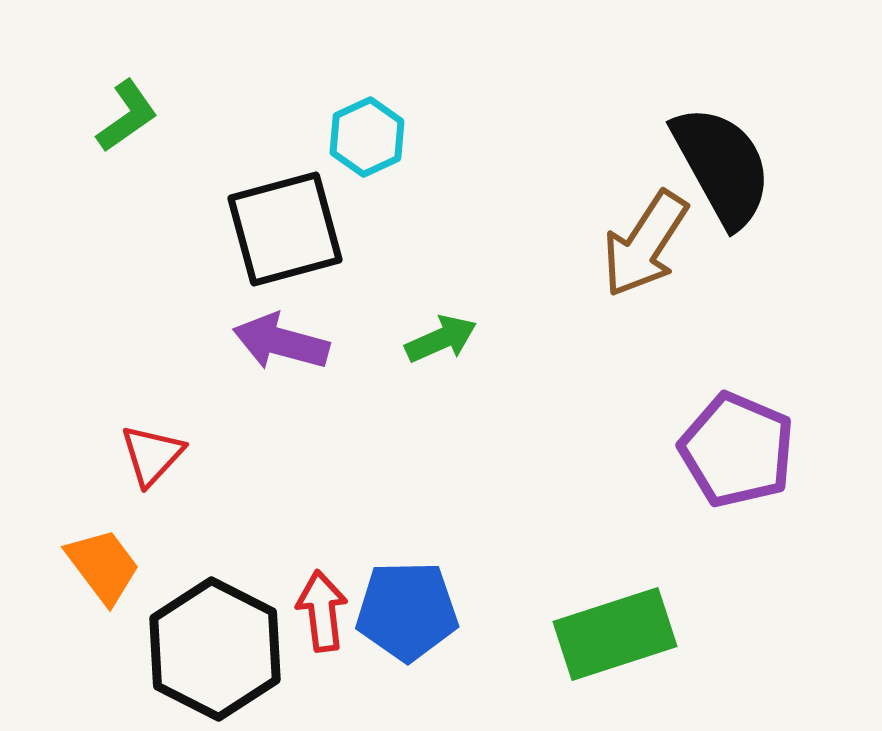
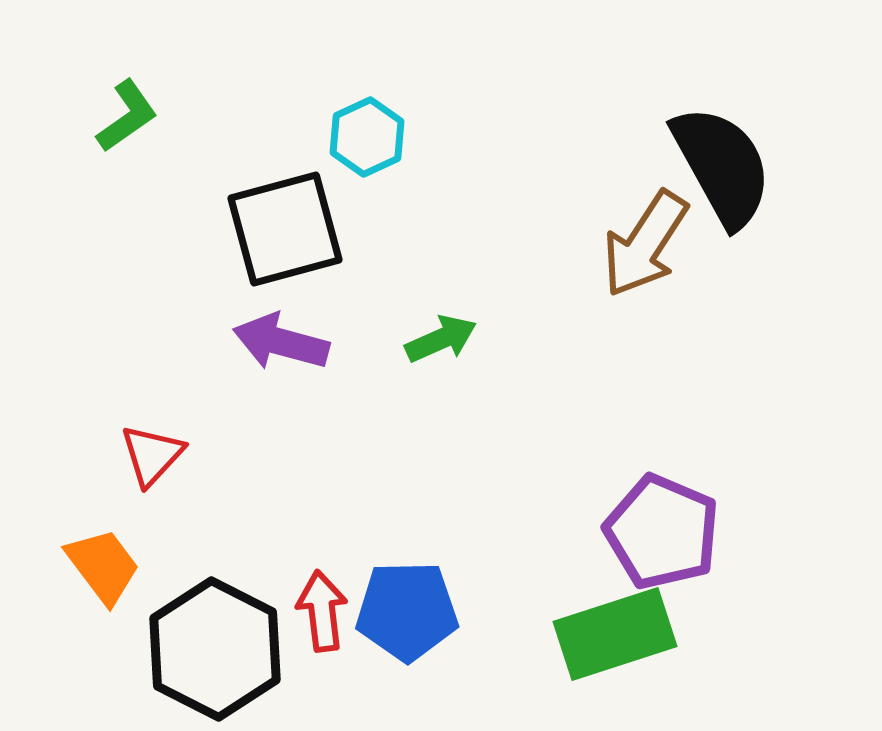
purple pentagon: moved 75 px left, 82 px down
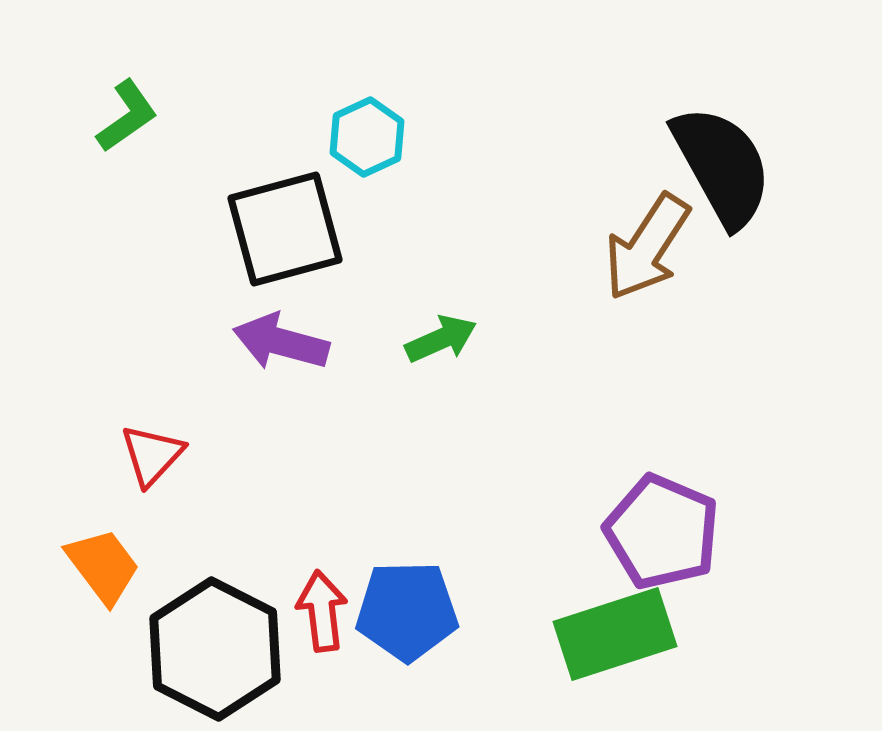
brown arrow: moved 2 px right, 3 px down
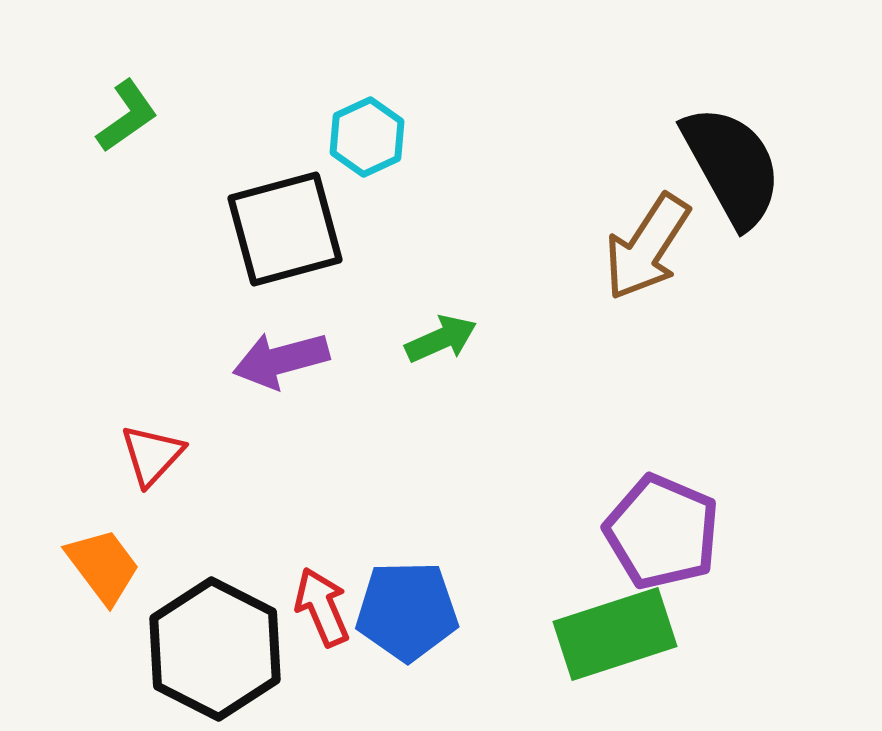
black semicircle: moved 10 px right
purple arrow: moved 18 px down; rotated 30 degrees counterclockwise
red arrow: moved 4 px up; rotated 16 degrees counterclockwise
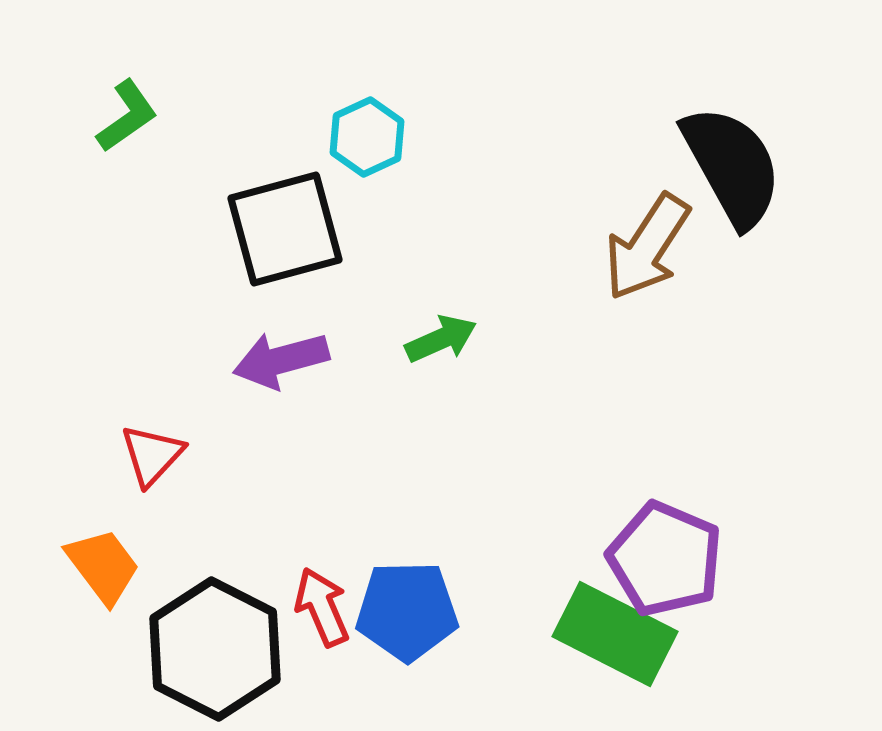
purple pentagon: moved 3 px right, 27 px down
green rectangle: rotated 45 degrees clockwise
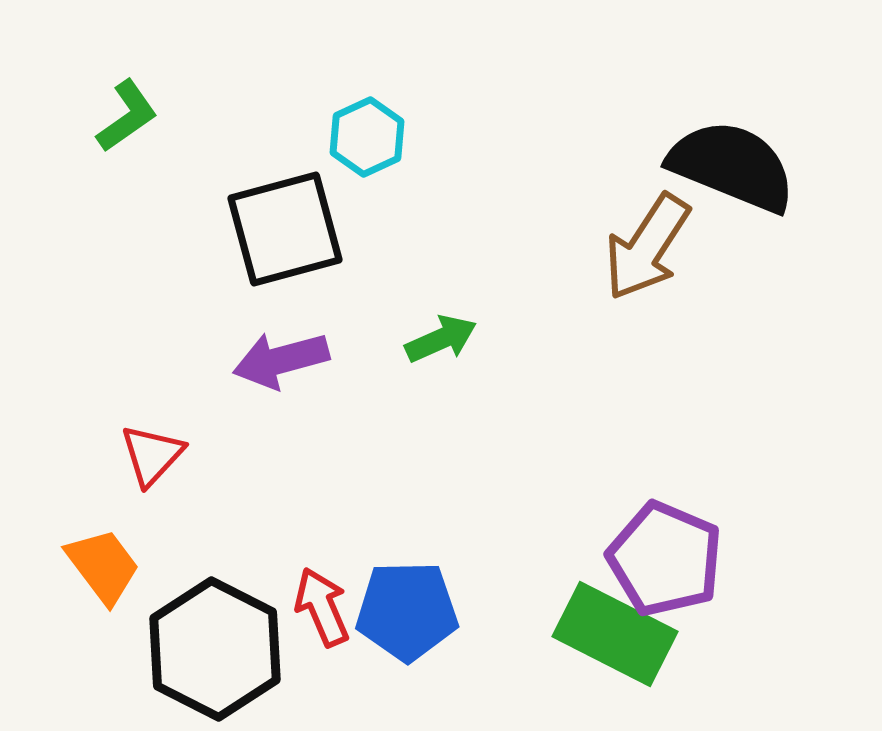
black semicircle: rotated 39 degrees counterclockwise
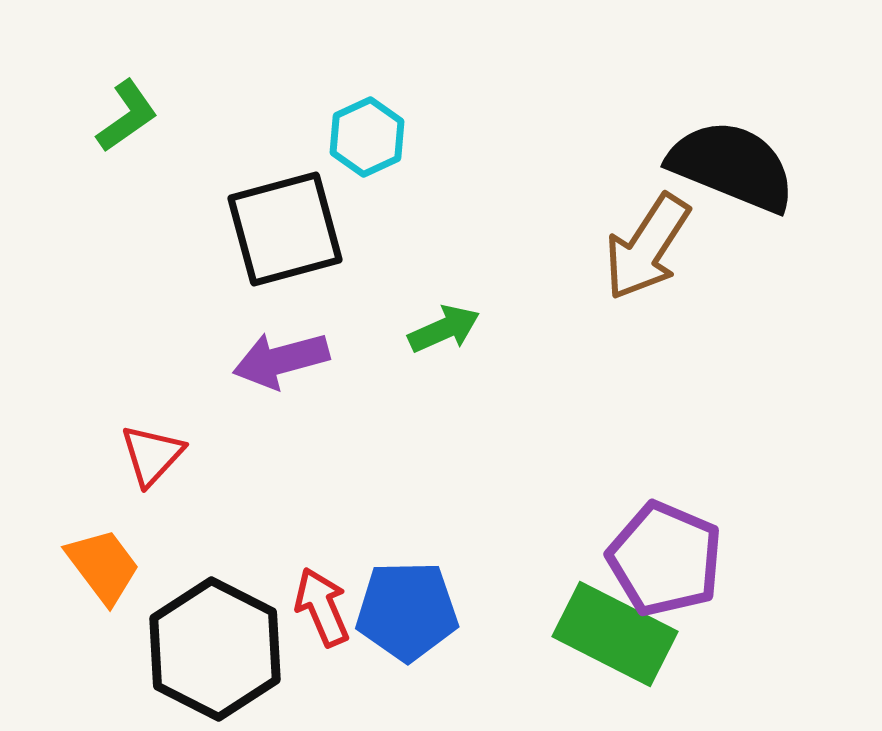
green arrow: moved 3 px right, 10 px up
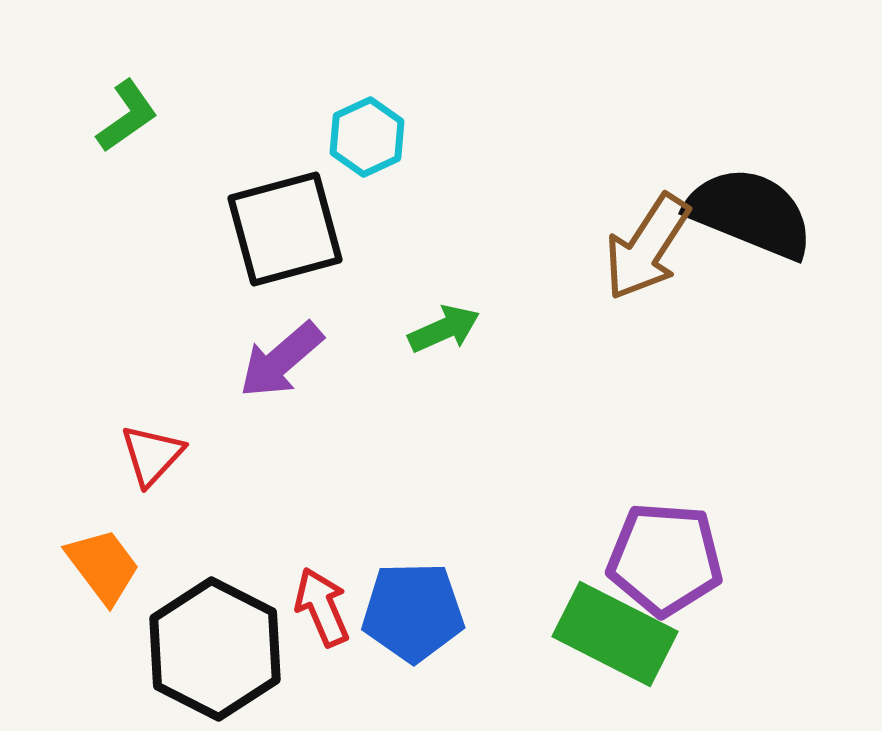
black semicircle: moved 18 px right, 47 px down
purple arrow: rotated 26 degrees counterclockwise
purple pentagon: rotated 19 degrees counterclockwise
blue pentagon: moved 6 px right, 1 px down
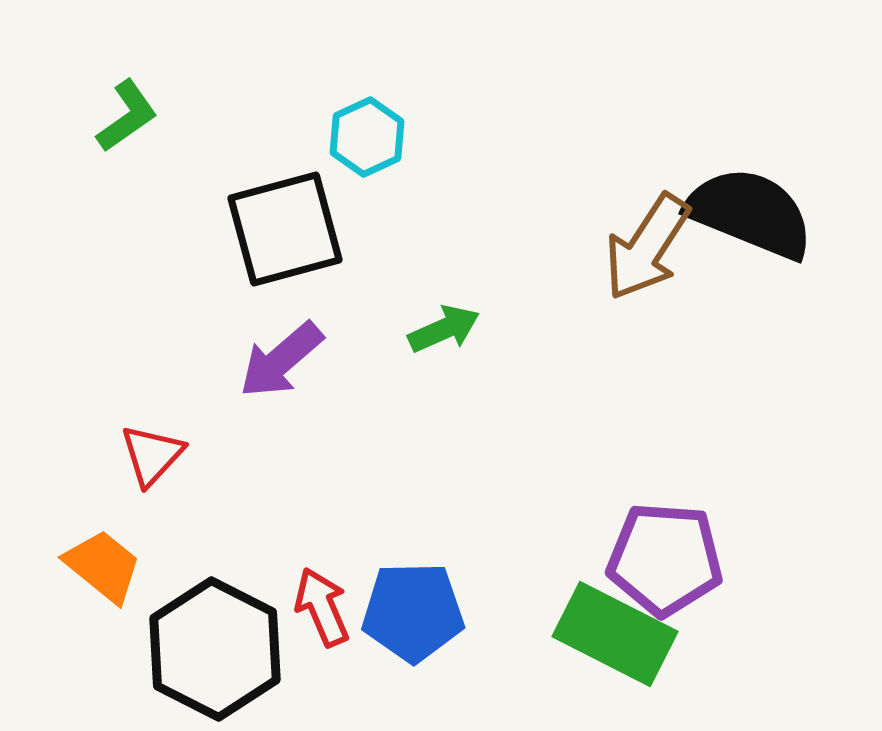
orange trapezoid: rotated 14 degrees counterclockwise
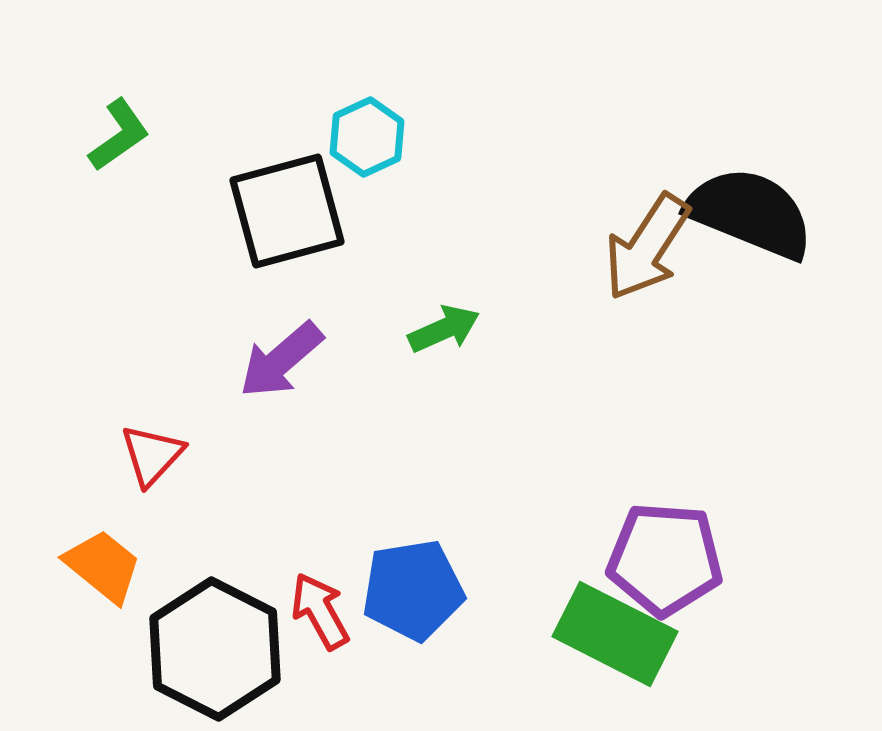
green L-shape: moved 8 px left, 19 px down
black square: moved 2 px right, 18 px up
red arrow: moved 2 px left, 4 px down; rotated 6 degrees counterclockwise
blue pentagon: moved 22 px up; rotated 8 degrees counterclockwise
